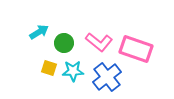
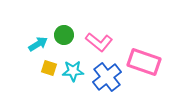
cyan arrow: moved 1 px left, 12 px down
green circle: moved 8 px up
pink rectangle: moved 8 px right, 13 px down
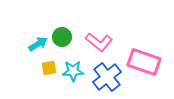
green circle: moved 2 px left, 2 px down
yellow square: rotated 28 degrees counterclockwise
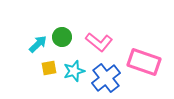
cyan arrow: rotated 12 degrees counterclockwise
cyan star: moved 1 px right; rotated 15 degrees counterclockwise
blue cross: moved 1 px left, 1 px down
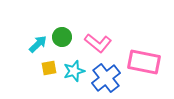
pink L-shape: moved 1 px left, 1 px down
pink rectangle: rotated 8 degrees counterclockwise
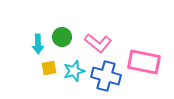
cyan arrow: rotated 132 degrees clockwise
blue cross: moved 2 px up; rotated 36 degrees counterclockwise
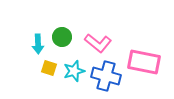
yellow square: rotated 28 degrees clockwise
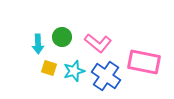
blue cross: rotated 20 degrees clockwise
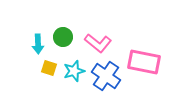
green circle: moved 1 px right
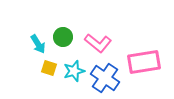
cyan arrow: rotated 30 degrees counterclockwise
pink rectangle: rotated 20 degrees counterclockwise
blue cross: moved 1 px left, 2 px down
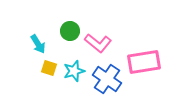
green circle: moved 7 px right, 6 px up
blue cross: moved 2 px right, 1 px down
